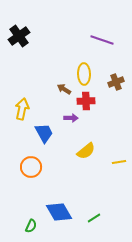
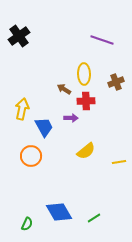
blue trapezoid: moved 6 px up
orange circle: moved 11 px up
green semicircle: moved 4 px left, 2 px up
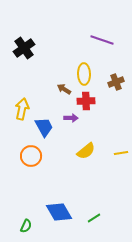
black cross: moved 5 px right, 12 px down
yellow line: moved 2 px right, 9 px up
green semicircle: moved 1 px left, 2 px down
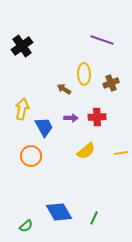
black cross: moved 2 px left, 2 px up
brown cross: moved 5 px left, 1 px down
red cross: moved 11 px right, 16 px down
green line: rotated 32 degrees counterclockwise
green semicircle: rotated 24 degrees clockwise
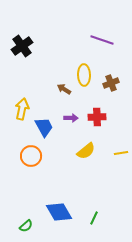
yellow ellipse: moved 1 px down
